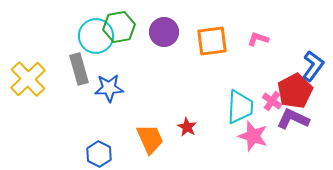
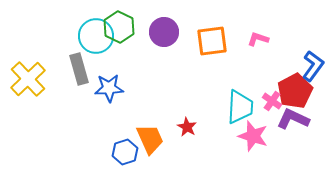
green hexagon: rotated 24 degrees counterclockwise
blue hexagon: moved 26 px right, 2 px up; rotated 15 degrees clockwise
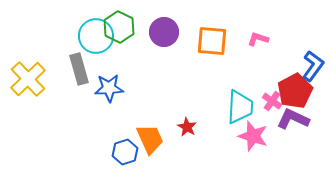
orange square: rotated 12 degrees clockwise
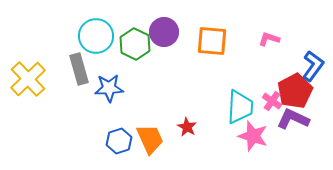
green hexagon: moved 16 px right, 17 px down
pink L-shape: moved 11 px right
blue hexagon: moved 6 px left, 11 px up
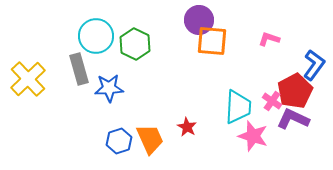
purple circle: moved 35 px right, 12 px up
blue L-shape: moved 1 px right, 1 px up
cyan trapezoid: moved 2 px left
